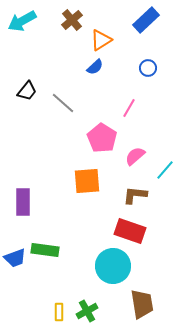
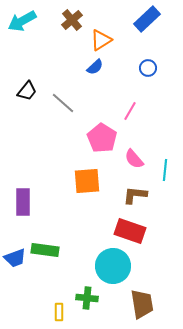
blue rectangle: moved 1 px right, 1 px up
pink line: moved 1 px right, 3 px down
pink semicircle: moved 1 px left, 3 px down; rotated 90 degrees counterclockwise
cyan line: rotated 35 degrees counterclockwise
green cross: moved 13 px up; rotated 35 degrees clockwise
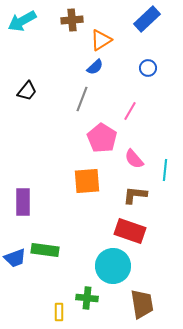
brown cross: rotated 35 degrees clockwise
gray line: moved 19 px right, 4 px up; rotated 70 degrees clockwise
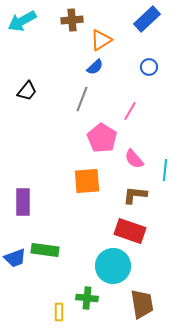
blue circle: moved 1 px right, 1 px up
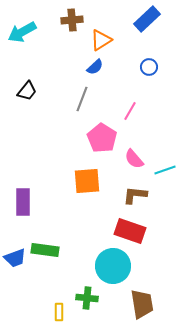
cyan arrow: moved 11 px down
cyan line: rotated 65 degrees clockwise
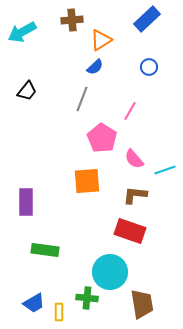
purple rectangle: moved 3 px right
blue trapezoid: moved 19 px right, 45 px down; rotated 10 degrees counterclockwise
cyan circle: moved 3 px left, 6 px down
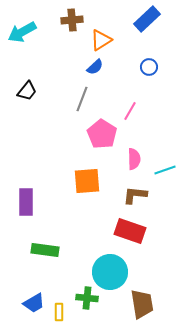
pink pentagon: moved 4 px up
pink semicircle: rotated 140 degrees counterclockwise
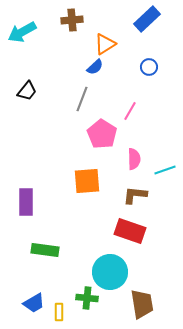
orange triangle: moved 4 px right, 4 px down
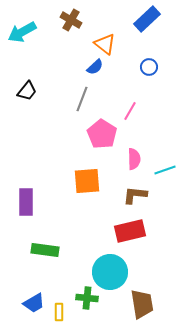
brown cross: moved 1 px left; rotated 35 degrees clockwise
orange triangle: rotated 50 degrees counterclockwise
red rectangle: rotated 32 degrees counterclockwise
